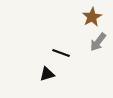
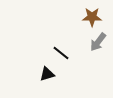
brown star: rotated 30 degrees clockwise
black line: rotated 18 degrees clockwise
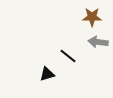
gray arrow: rotated 60 degrees clockwise
black line: moved 7 px right, 3 px down
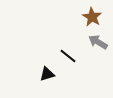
brown star: rotated 30 degrees clockwise
gray arrow: rotated 24 degrees clockwise
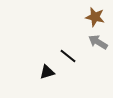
brown star: moved 3 px right; rotated 18 degrees counterclockwise
black triangle: moved 2 px up
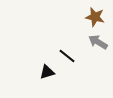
black line: moved 1 px left
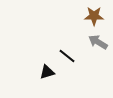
brown star: moved 1 px left, 1 px up; rotated 12 degrees counterclockwise
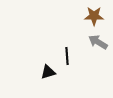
black line: rotated 48 degrees clockwise
black triangle: moved 1 px right
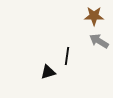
gray arrow: moved 1 px right, 1 px up
black line: rotated 12 degrees clockwise
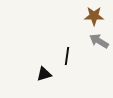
black triangle: moved 4 px left, 2 px down
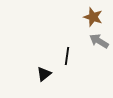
brown star: moved 1 px left, 1 px down; rotated 18 degrees clockwise
black triangle: rotated 21 degrees counterclockwise
